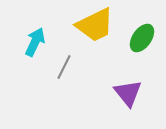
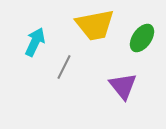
yellow trapezoid: rotated 15 degrees clockwise
purple triangle: moved 5 px left, 7 px up
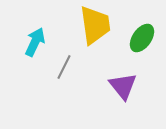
yellow trapezoid: rotated 87 degrees counterclockwise
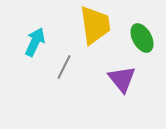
green ellipse: rotated 64 degrees counterclockwise
purple triangle: moved 1 px left, 7 px up
